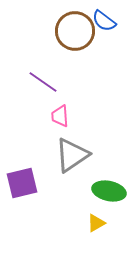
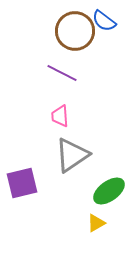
purple line: moved 19 px right, 9 px up; rotated 8 degrees counterclockwise
green ellipse: rotated 48 degrees counterclockwise
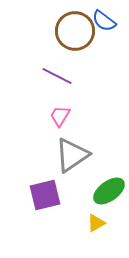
purple line: moved 5 px left, 3 px down
pink trapezoid: rotated 35 degrees clockwise
purple square: moved 23 px right, 12 px down
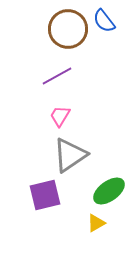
blue semicircle: rotated 15 degrees clockwise
brown circle: moved 7 px left, 2 px up
purple line: rotated 56 degrees counterclockwise
gray triangle: moved 2 px left
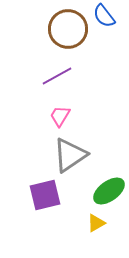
blue semicircle: moved 5 px up
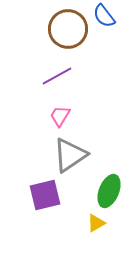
green ellipse: rotated 32 degrees counterclockwise
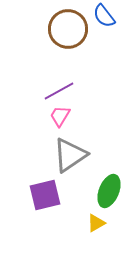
purple line: moved 2 px right, 15 px down
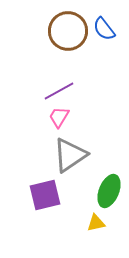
blue semicircle: moved 13 px down
brown circle: moved 2 px down
pink trapezoid: moved 1 px left, 1 px down
yellow triangle: rotated 18 degrees clockwise
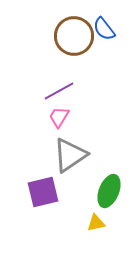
brown circle: moved 6 px right, 5 px down
purple square: moved 2 px left, 3 px up
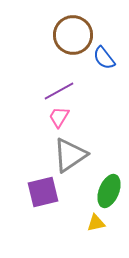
blue semicircle: moved 29 px down
brown circle: moved 1 px left, 1 px up
